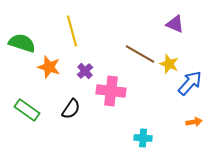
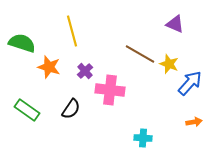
pink cross: moved 1 px left, 1 px up
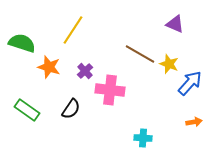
yellow line: moved 1 px right, 1 px up; rotated 48 degrees clockwise
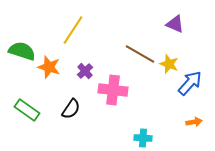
green semicircle: moved 8 px down
pink cross: moved 3 px right
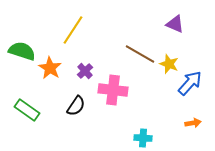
orange star: moved 1 px right, 1 px down; rotated 15 degrees clockwise
black semicircle: moved 5 px right, 3 px up
orange arrow: moved 1 px left, 1 px down
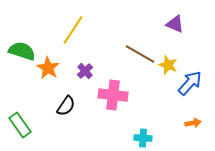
yellow star: moved 1 px left, 1 px down
orange star: moved 2 px left
pink cross: moved 5 px down
black semicircle: moved 10 px left
green rectangle: moved 7 px left, 15 px down; rotated 20 degrees clockwise
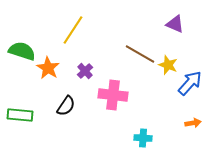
green rectangle: moved 10 px up; rotated 50 degrees counterclockwise
